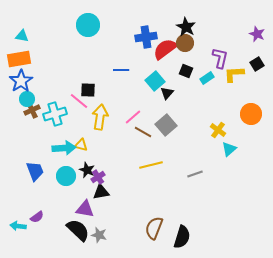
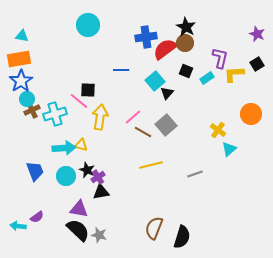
purple triangle at (85, 209): moved 6 px left
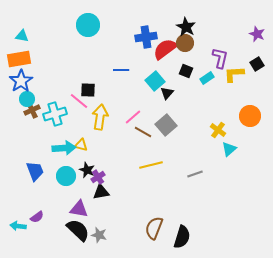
orange circle at (251, 114): moved 1 px left, 2 px down
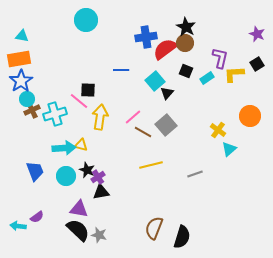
cyan circle at (88, 25): moved 2 px left, 5 px up
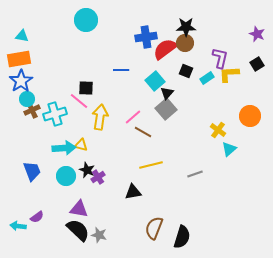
black star at (186, 27): rotated 30 degrees counterclockwise
yellow L-shape at (234, 74): moved 5 px left
black square at (88, 90): moved 2 px left, 2 px up
gray square at (166, 125): moved 16 px up
blue trapezoid at (35, 171): moved 3 px left
black triangle at (101, 192): moved 32 px right
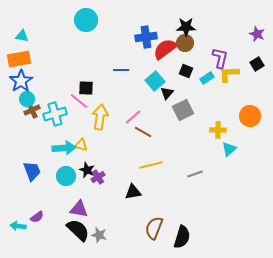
gray square at (166, 109): moved 17 px right, 1 px down; rotated 15 degrees clockwise
yellow cross at (218, 130): rotated 35 degrees counterclockwise
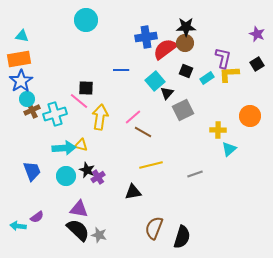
purple L-shape at (220, 58): moved 3 px right
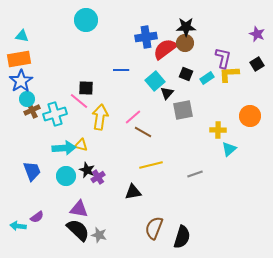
black square at (186, 71): moved 3 px down
gray square at (183, 110): rotated 15 degrees clockwise
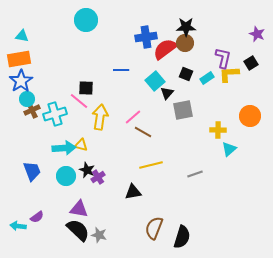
black square at (257, 64): moved 6 px left, 1 px up
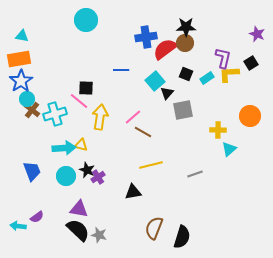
brown cross at (32, 110): rotated 28 degrees counterclockwise
